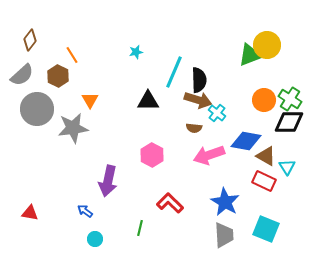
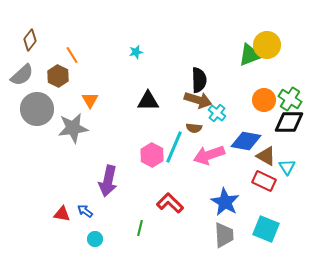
cyan line: moved 75 px down
red triangle: moved 32 px right, 1 px down
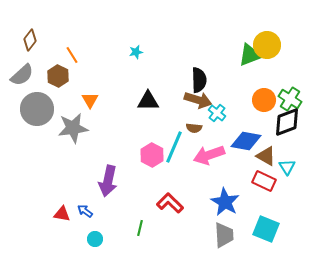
black diamond: moved 2 px left; rotated 20 degrees counterclockwise
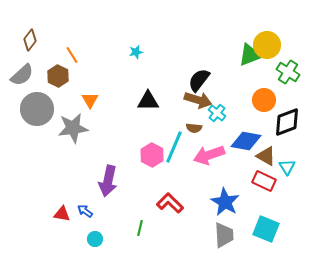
black semicircle: rotated 140 degrees counterclockwise
green cross: moved 2 px left, 27 px up
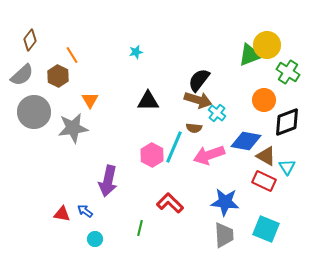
gray circle: moved 3 px left, 3 px down
blue star: rotated 24 degrees counterclockwise
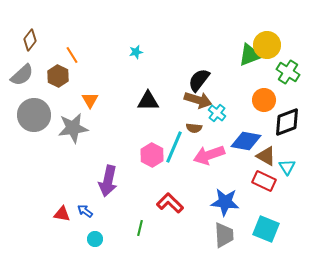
gray circle: moved 3 px down
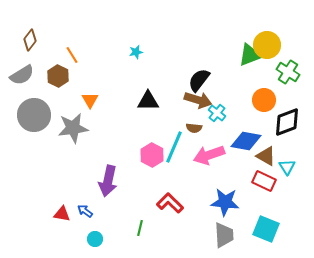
gray semicircle: rotated 10 degrees clockwise
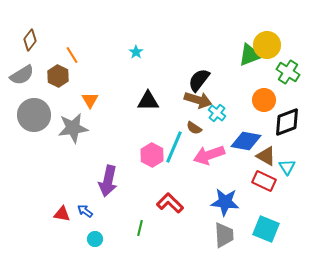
cyan star: rotated 24 degrees counterclockwise
brown semicircle: rotated 28 degrees clockwise
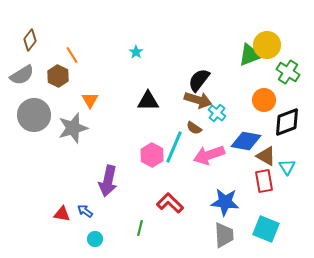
gray star: rotated 8 degrees counterclockwise
red rectangle: rotated 55 degrees clockwise
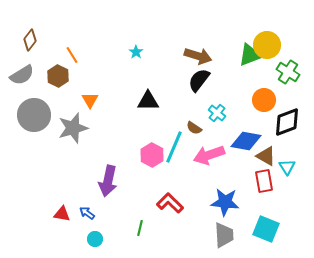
brown arrow: moved 44 px up
blue arrow: moved 2 px right, 2 px down
